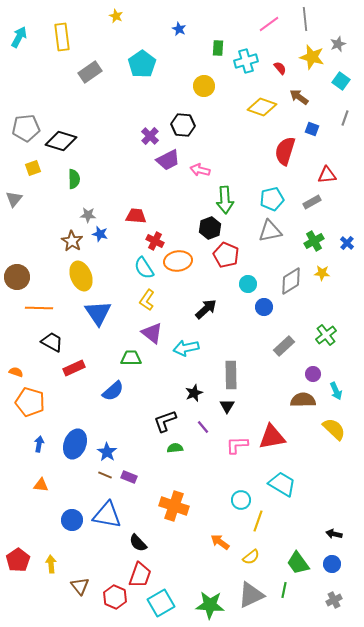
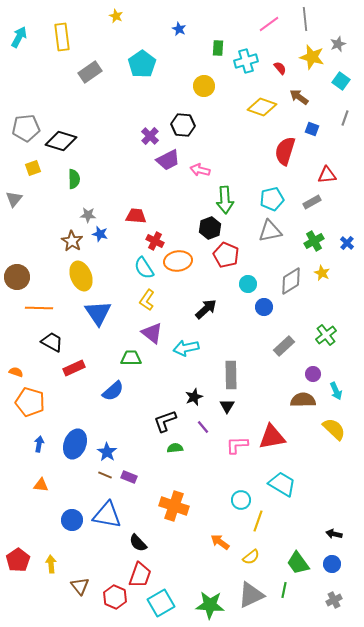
yellow star at (322, 273): rotated 21 degrees clockwise
black star at (194, 393): moved 4 px down
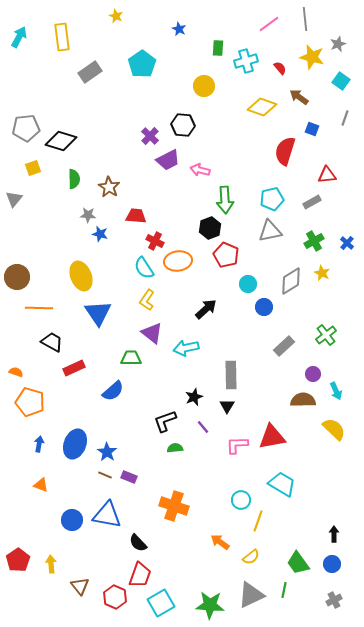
brown star at (72, 241): moved 37 px right, 54 px up
orange triangle at (41, 485): rotated 14 degrees clockwise
black arrow at (334, 534): rotated 77 degrees clockwise
